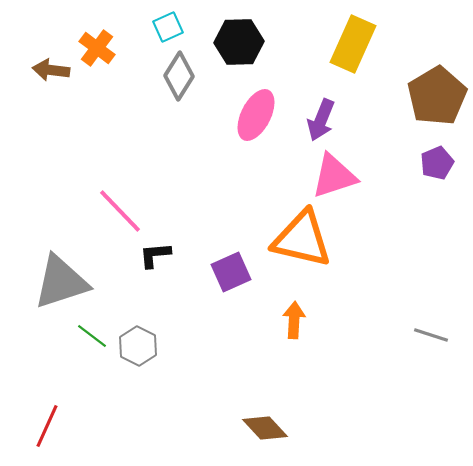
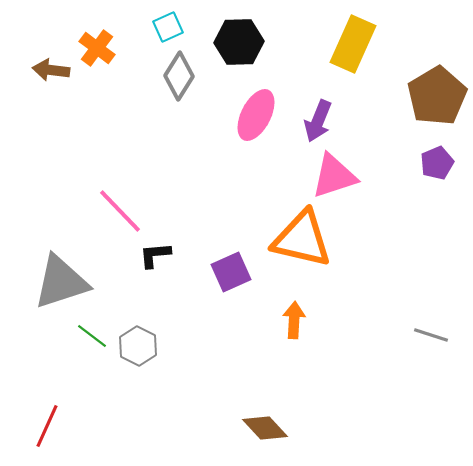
purple arrow: moved 3 px left, 1 px down
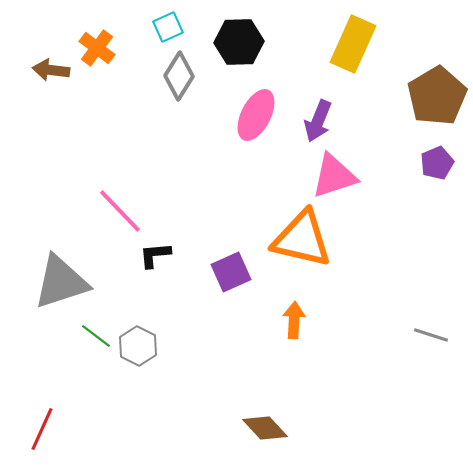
green line: moved 4 px right
red line: moved 5 px left, 3 px down
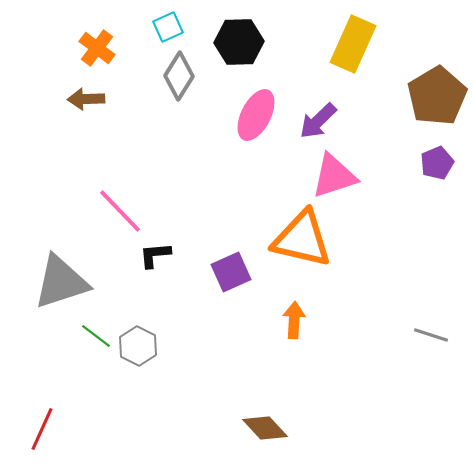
brown arrow: moved 35 px right, 29 px down; rotated 9 degrees counterclockwise
purple arrow: rotated 24 degrees clockwise
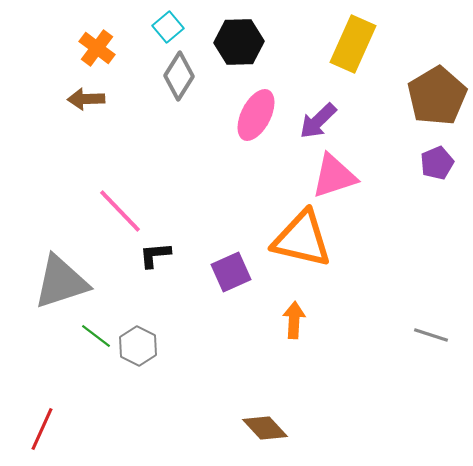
cyan square: rotated 16 degrees counterclockwise
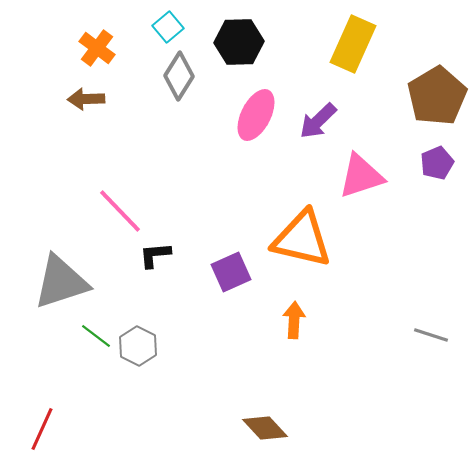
pink triangle: moved 27 px right
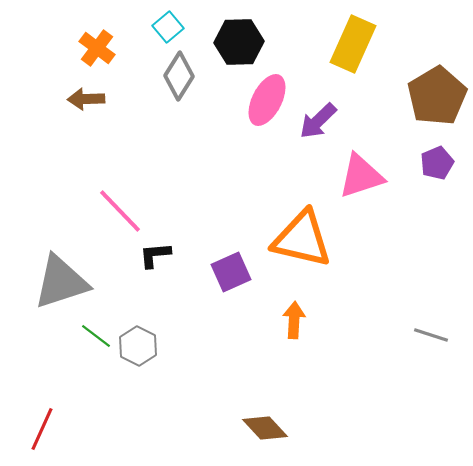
pink ellipse: moved 11 px right, 15 px up
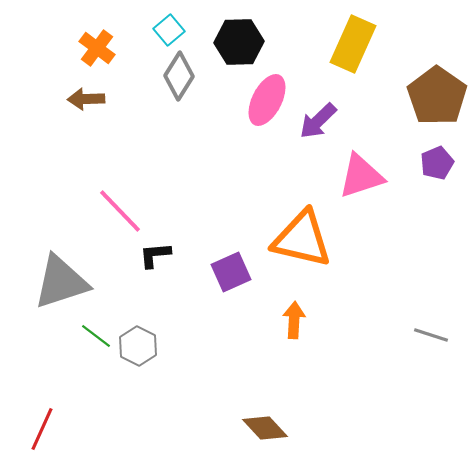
cyan square: moved 1 px right, 3 px down
brown pentagon: rotated 6 degrees counterclockwise
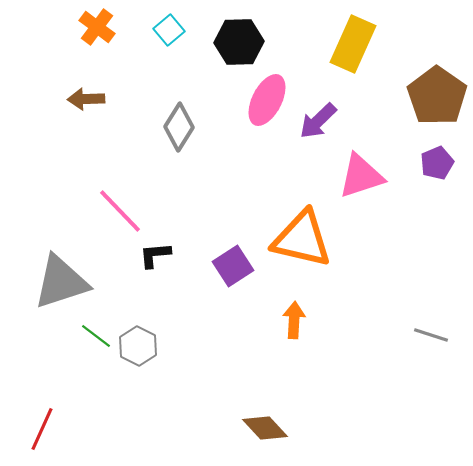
orange cross: moved 21 px up
gray diamond: moved 51 px down
purple square: moved 2 px right, 6 px up; rotated 9 degrees counterclockwise
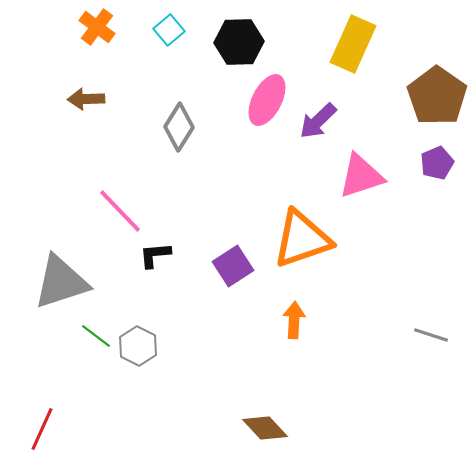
orange triangle: rotated 32 degrees counterclockwise
